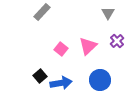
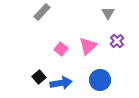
black square: moved 1 px left, 1 px down
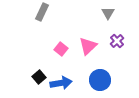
gray rectangle: rotated 18 degrees counterclockwise
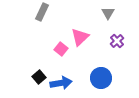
pink triangle: moved 8 px left, 9 px up
blue circle: moved 1 px right, 2 px up
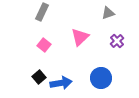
gray triangle: rotated 40 degrees clockwise
pink square: moved 17 px left, 4 px up
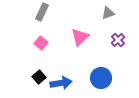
purple cross: moved 1 px right, 1 px up
pink square: moved 3 px left, 2 px up
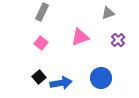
pink triangle: rotated 24 degrees clockwise
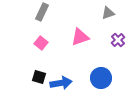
black square: rotated 32 degrees counterclockwise
